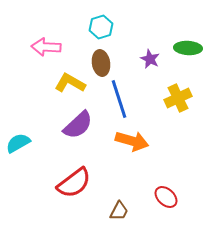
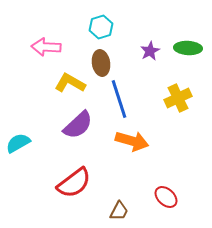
purple star: moved 8 px up; rotated 18 degrees clockwise
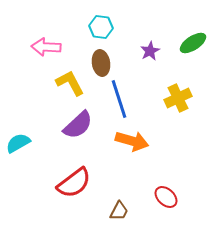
cyan hexagon: rotated 25 degrees clockwise
green ellipse: moved 5 px right, 5 px up; rotated 36 degrees counterclockwise
yellow L-shape: rotated 32 degrees clockwise
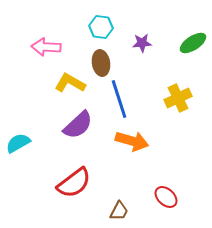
purple star: moved 8 px left, 8 px up; rotated 24 degrees clockwise
yellow L-shape: rotated 32 degrees counterclockwise
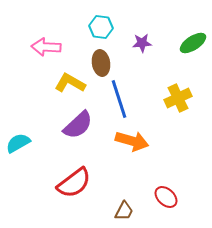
brown trapezoid: moved 5 px right
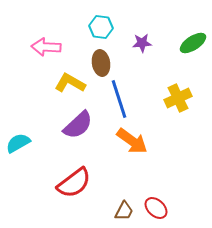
orange arrow: rotated 20 degrees clockwise
red ellipse: moved 10 px left, 11 px down
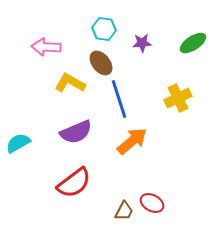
cyan hexagon: moved 3 px right, 2 px down
brown ellipse: rotated 30 degrees counterclockwise
purple semicircle: moved 2 px left, 7 px down; rotated 20 degrees clockwise
orange arrow: rotated 76 degrees counterclockwise
red ellipse: moved 4 px left, 5 px up; rotated 15 degrees counterclockwise
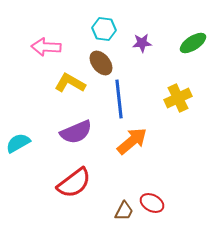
blue line: rotated 12 degrees clockwise
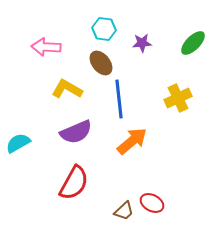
green ellipse: rotated 12 degrees counterclockwise
yellow L-shape: moved 3 px left, 6 px down
red semicircle: rotated 24 degrees counterclockwise
brown trapezoid: rotated 20 degrees clockwise
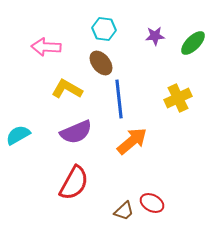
purple star: moved 13 px right, 7 px up
cyan semicircle: moved 8 px up
